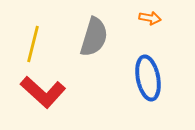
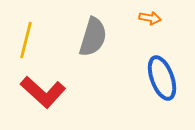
gray semicircle: moved 1 px left
yellow line: moved 7 px left, 4 px up
blue ellipse: moved 14 px right; rotated 9 degrees counterclockwise
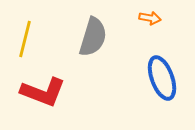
yellow line: moved 1 px left, 1 px up
red L-shape: rotated 21 degrees counterclockwise
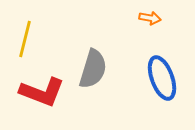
gray semicircle: moved 32 px down
red L-shape: moved 1 px left
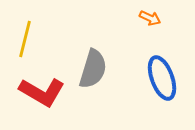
orange arrow: rotated 15 degrees clockwise
red L-shape: rotated 9 degrees clockwise
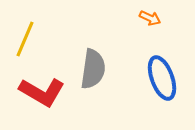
yellow line: rotated 9 degrees clockwise
gray semicircle: rotated 9 degrees counterclockwise
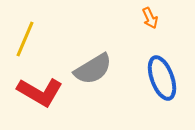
orange arrow: rotated 40 degrees clockwise
gray semicircle: rotated 51 degrees clockwise
red L-shape: moved 2 px left
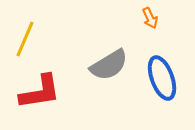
gray semicircle: moved 16 px right, 4 px up
red L-shape: rotated 39 degrees counterclockwise
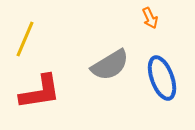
gray semicircle: moved 1 px right
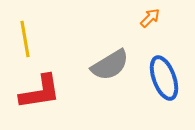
orange arrow: rotated 110 degrees counterclockwise
yellow line: rotated 33 degrees counterclockwise
blue ellipse: moved 2 px right
